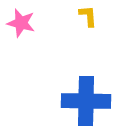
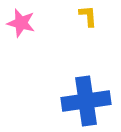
blue cross: rotated 9 degrees counterclockwise
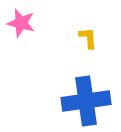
yellow L-shape: moved 22 px down
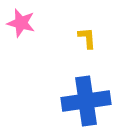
yellow L-shape: moved 1 px left
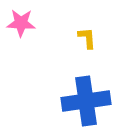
pink star: rotated 12 degrees counterclockwise
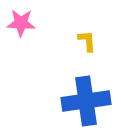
yellow L-shape: moved 3 px down
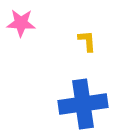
blue cross: moved 3 px left, 3 px down
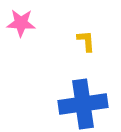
yellow L-shape: moved 1 px left
